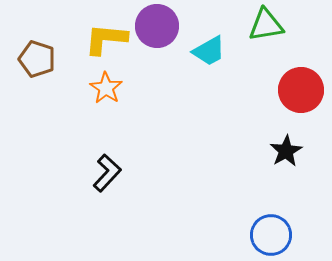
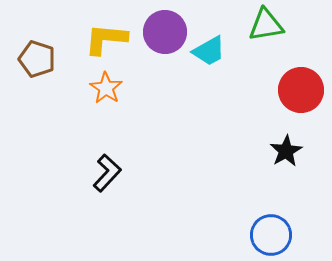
purple circle: moved 8 px right, 6 px down
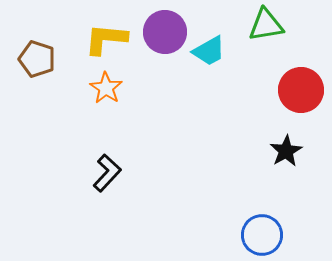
blue circle: moved 9 px left
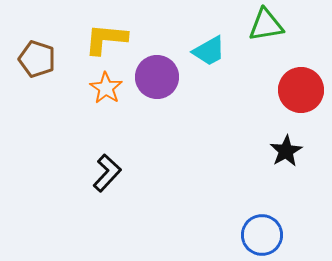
purple circle: moved 8 px left, 45 px down
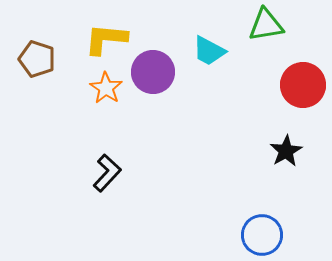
cyan trapezoid: rotated 57 degrees clockwise
purple circle: moved 4 px left, 5 px up
red circle: moved 2 px right, 5 px up
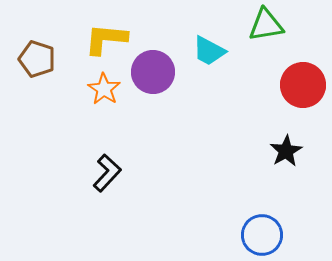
orange star: moved 2 px left, 1 px down
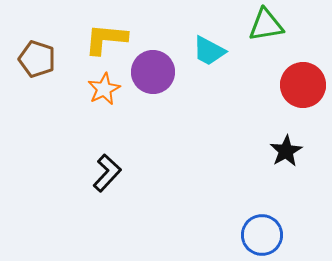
orange star: rotated 12 degrees clockwise
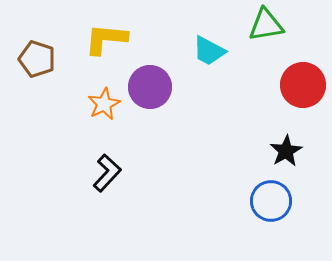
purple circle: moved 3 px left, 15 px down
orange star: moved 15 px down
blue circle: moved 9 px right, 34 px up
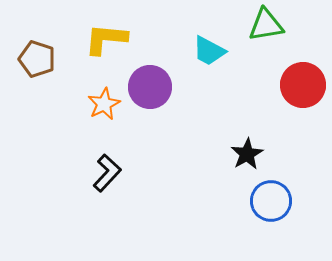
black star: moved 39 px left, 3 px down
